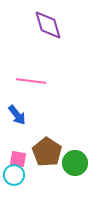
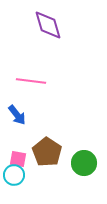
green circle: moved 9 px right
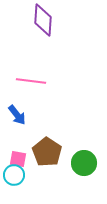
purple diamond: moved 5 px left, 5 px up; rotated 20 degrees clockwise
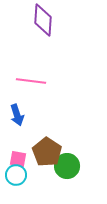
blue arrow: rotated 20 degrees clockwise
green circle: moved 17 px left, 3 px down
cyan circle: moved 2 px right
